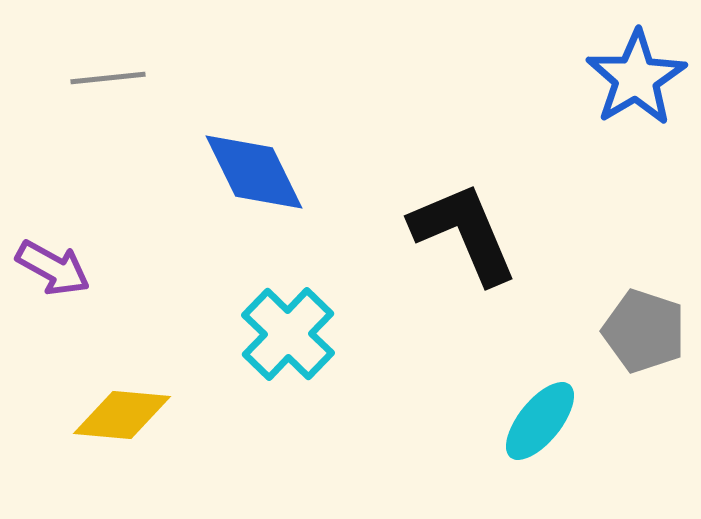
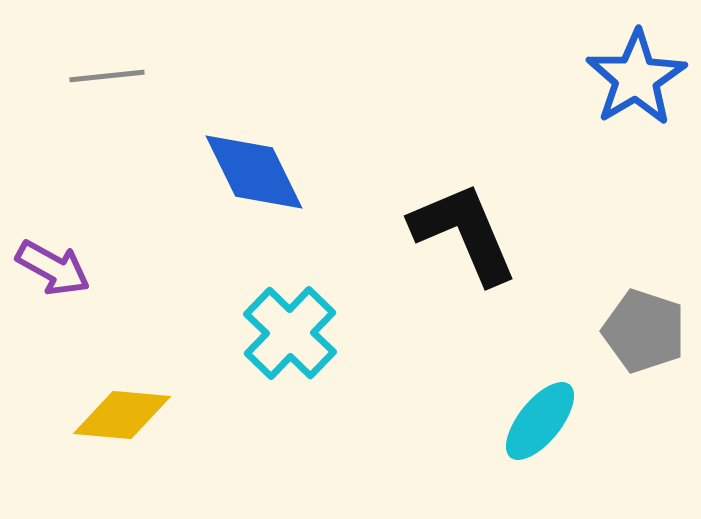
gray line: moved 1 px left, 2 px up
cyan cross: moved 2 px right, 1 px up
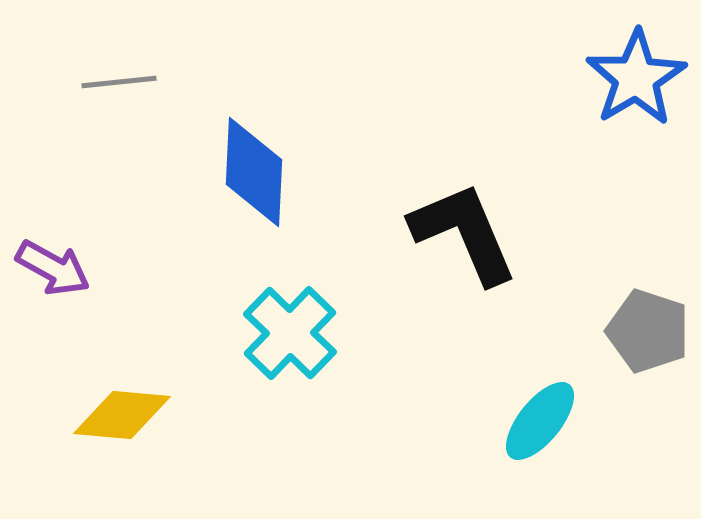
gray line: moved 12 px right, 6 px down
blue diamond: rotated 29 degrees clockwise
gray pentagon: moved 4 px right
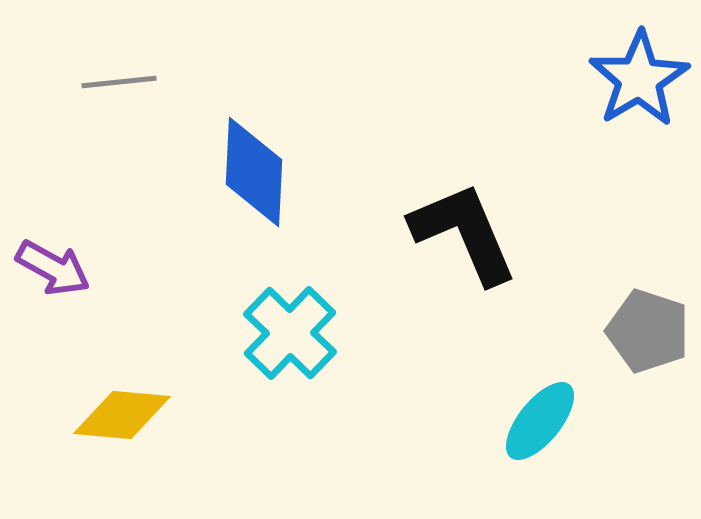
blue star: moved 3 px right, 1 px down
